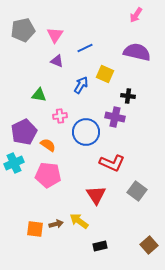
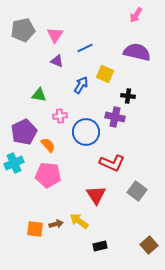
orange semicircle: rotated 14 degrees clockwise
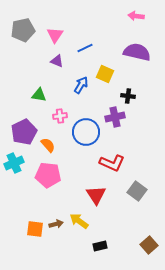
pink arrow: moved 1 px down; rotated 63 degrees clockwise
purple cross: rotated 24 degrees counterclockwise
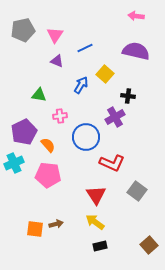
purple semicircle: moved 1 px left, 1 px up
yellow square: rotated 18 degrees clockwise
purple cross: rotated 18 degrees counterclockwise
blue circle: moved 5 px down
yellow arrow: moved 16 px right, 1 px down
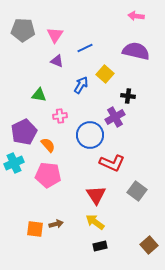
gray pentagon: rotated 15 degrees clockwise
blue circle: moved 4 px right, 2 px up
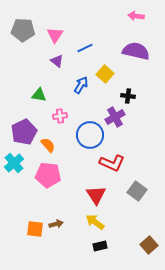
purple triangle: rotated 16 degrees clockwise
cyan cross: rotated 18 degrees counterclockwise
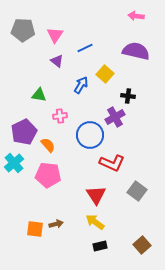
brown square: moved 7 px left
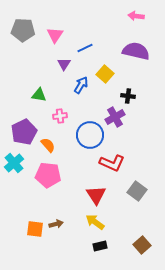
purple triangle: moved 7 px right, 3 px down; rotated 24 degrees clockwise
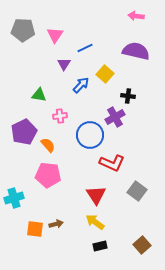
blue arrow: rotated 12 degrees clockwise
cyan cross: moved 35 px down; rotated 24 degrees clockwise
